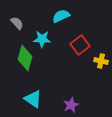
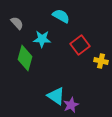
cyan semicircle: rotated 54 degrees clockwise
cyan triangle: moved 23 px right, 3 px up
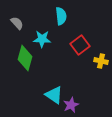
cyan semicircle: rotated 54 degrees clockwise
cyan triangle: moved 2 px left, 1 px up
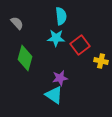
cyan star: moved 14 px right, 1 px up
purple star: moved 11 px left, 27 px up; rotated 14 degrees clockwise
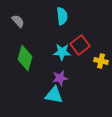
cyan semicircle: moved 1 px right
gray semicircle: moved 1 px right, 2 px up
cyan star: moved 6 px right, 14 px down
cyan triangle: rotated 24 degrees counterclockwise
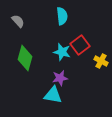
cyan star: rotated 12 degrees clockwise
yellow cross: rotated 16 degrees clockwise
cyan triangle: moved 1 px left
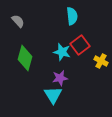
cyan semicircle: moved 10 px right
cyan triangle: rotated 48 degrees clockwise
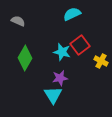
cyan semicircle: moved 2 px up; rotated 108 degrees counterclockwise
gray semicircle: rotated 24 degrees counterclockwise
green diamond: rotated 15 degrees clockwise
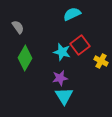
gray semicircle: moved 6 px down; rotated 32 degrees clockwise
cyan triangle: moved 11 px right, 1 px down
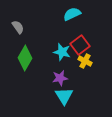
yellow cross: moved 16 px left
